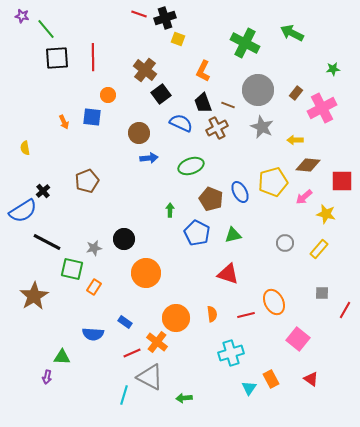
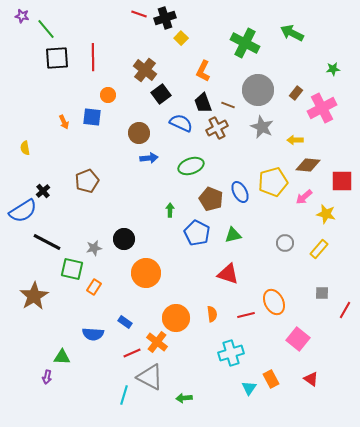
yellow square at (178, 39): moved 3 px right, 1 px up; rotated 24 degrees clockwise
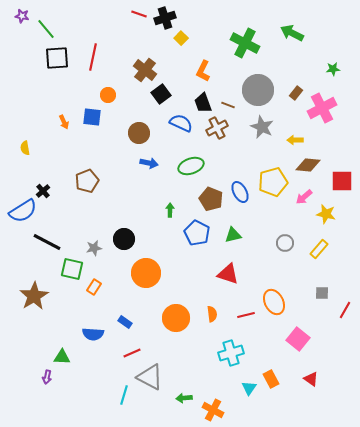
red line at (93, 57): rotated 12 degrees clockwise
blue arrow at (149, 158): moved 5 px down; rotated 18 degrees clockwise
orange cross at (157, 342): moved 56 px right, 68 px down; rotated 10 degrees counterclockwise
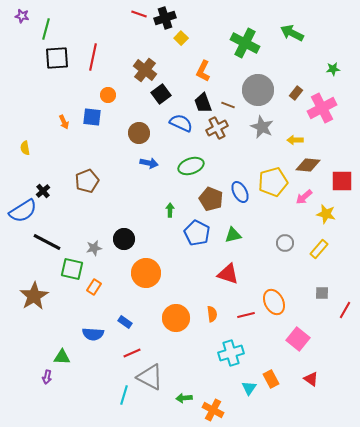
green line at (46, 29): rotated 55 degrees clockwise
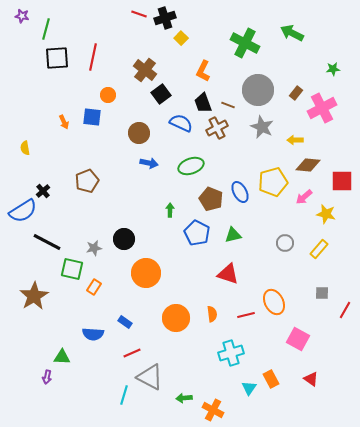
pink square at (298, 339): rotated 10 degrees counterclockwise
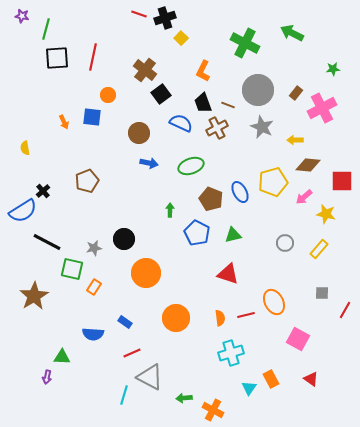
orange semicircle at (212, 314): moved 8 px right, 4 px down
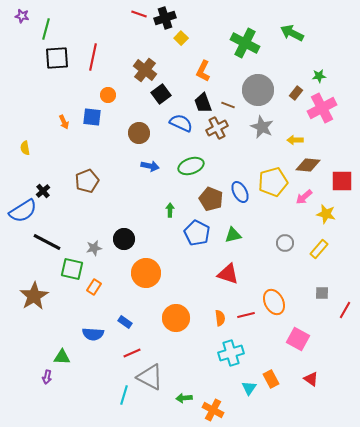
green star at (333, 69): moved 14 px left, 7 px down
blue arrow at (149, 163): moved 1 px right, 3 px down
